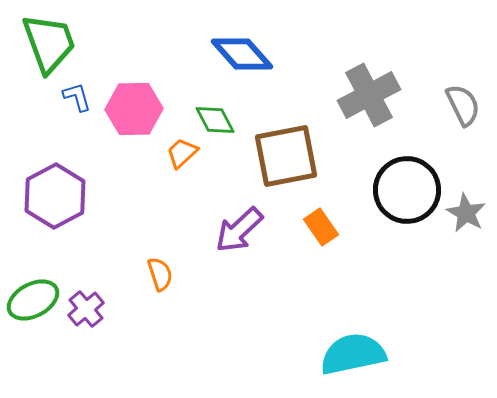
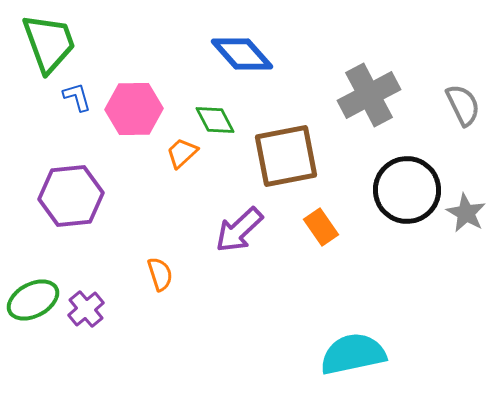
purple hexagon: moved 16 px right; rotated 22 degrees clockwise
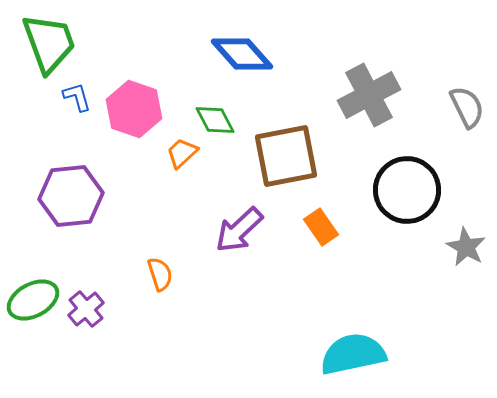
gray semicircle: moved 4 px right, 2 px down
pink hexagon: rotated 20 degrees clockwise
gray star: moved 34 px down
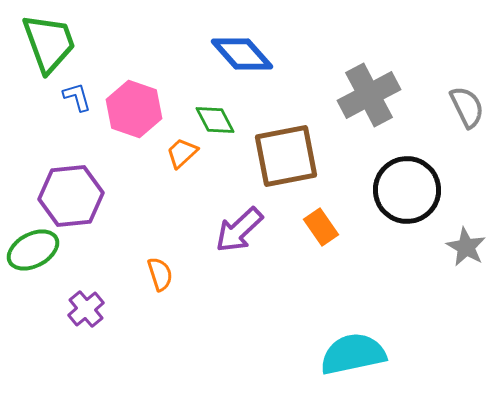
green ellipse: moved 50 px up
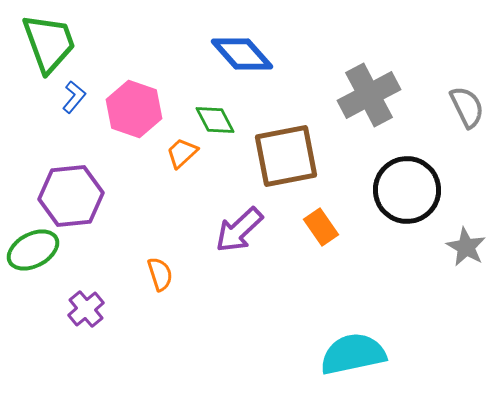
blue L-shape: moved 3 px left; rotated 56 degrees clockwise
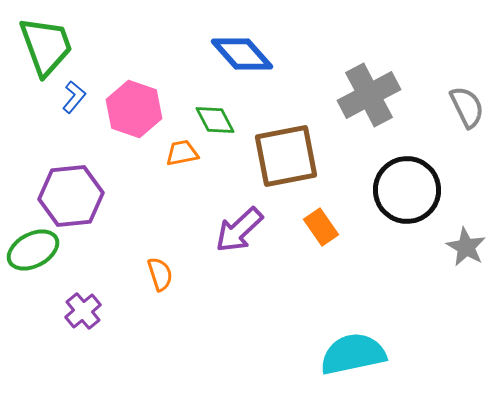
green trapezoid: moved 3 px left, 3 px down
orange trapezoid: rotated 32 degrees clockwise
purple cross: moved 3 px left, 2 px down
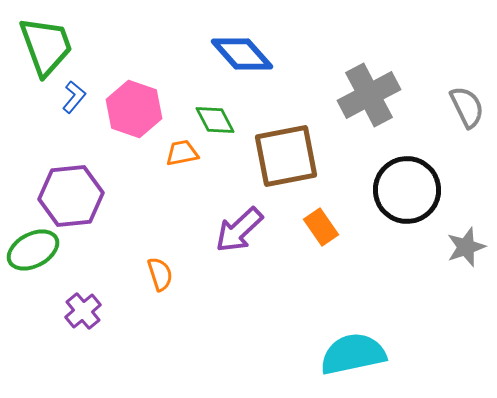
gray star: rotated 24 degrees clockwise
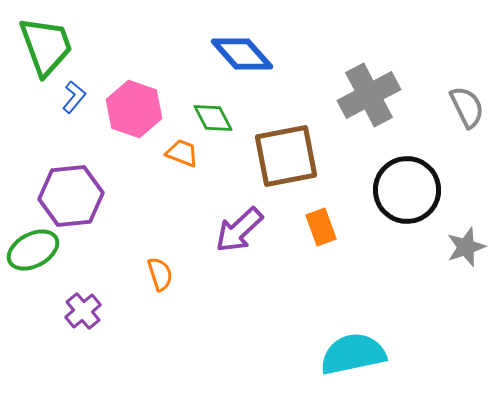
green diamond: moved 2 px left, 2 px up
orange trapezoid: rotated 32 degrees clockwise
orange rectangle: rotated 15 degrees clockwise
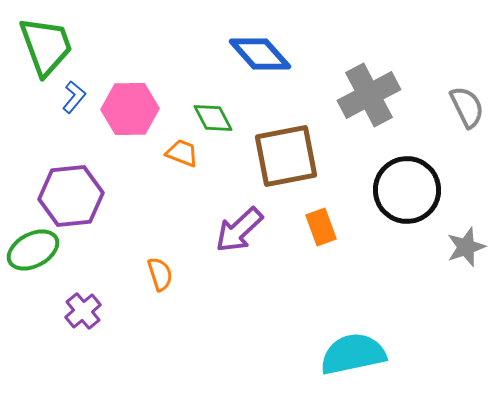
blue diamond: moved 18 px right
pink hexagon: moved 4 px left; rotated 20 degrees counterclockwise
